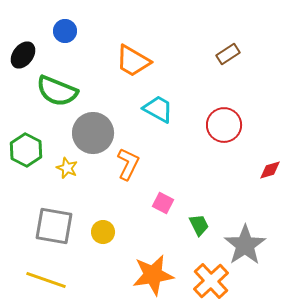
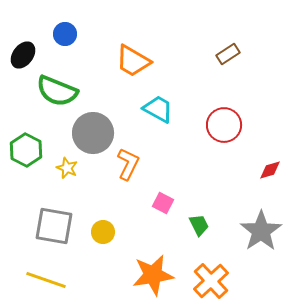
blue circle: moved 3 px down
gray star: moved 16 px right, 14 px up
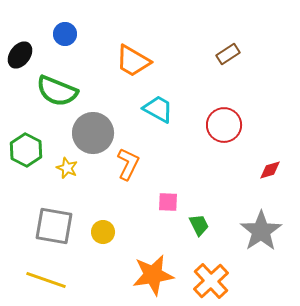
black ellipse: moved 3 px left
pink square: moved 5 px right, 1 px up; rotated 25 degrees counterclockwise
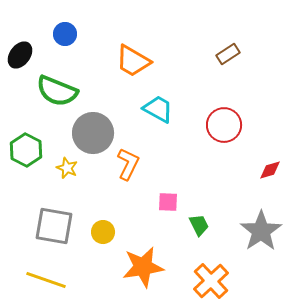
orange star: moved 10 px left, 8 px up
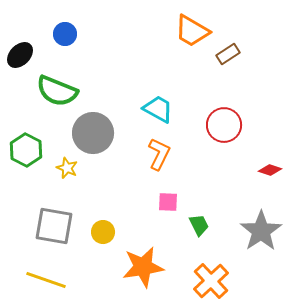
black ellipse: rotated 8 degrees clockwise
orange trapezoid: moved 59 px right, 30 px up
orange L-shape: moved 31 px right, 10 px up
red diamond: rotated 35 degrees clockwise
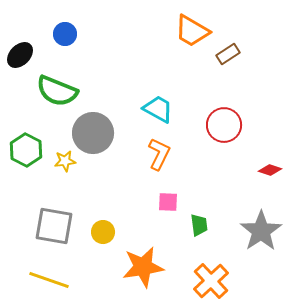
yellow star: moved 2 px left, 7 px up; rotated 30 degrees counterclockwise
green trapezoid: rotated 20 degrees clockwise
yellow line: moved 3 px right
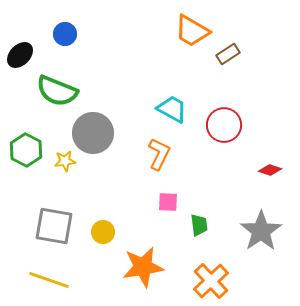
cyan trapezoid: moved 14 px right
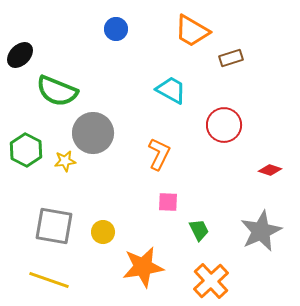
blue circle: moved 51 px right, 5 px up
brown rectangle: moved 3 px right, 4 px down; rotated 15 degrees clockwise
cyan trapezoid: moved 1 px left, 19 px up
green trapezoid: moved 5 px down; rotated 20 degrees counterclockwise
gray star: rotated 9 degrees clockwise
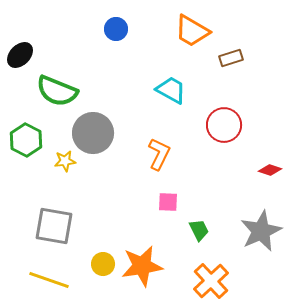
green hexagon: moved 10 px up
yellow circle: moved 32 px down
orange star: moved 1 px left, 1 px up
